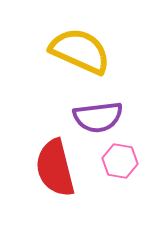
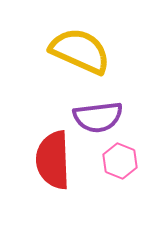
pink hexagon: rotated 12 degrees clockwise
red semicircle: moved 2 px left, 8 px up; rotated 12 degrees clockwise
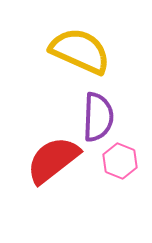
purple semicircle: rotated 81 degrees counterclockwise
red semicircle: rotated 54 degrees clockwise
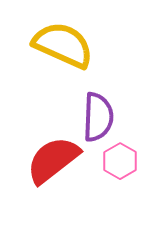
yellow semicircle: moved 17 px left, 6 px up
pink hexagon: rotated 8 degrees clockwise
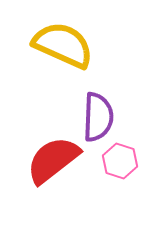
pink hexagon: rotated 12 degrees counterclockwise
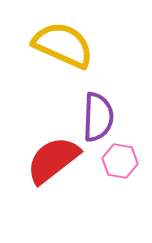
pink hexagon: rotated 8 degrees counterclockwise
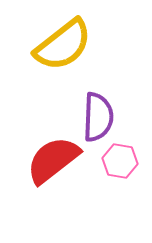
yellow semicircle: rotated 118 degrees clockwise
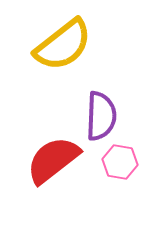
purple semicircle: moved 3 px right, 1 px up
pink hexagon: moved 1 px down
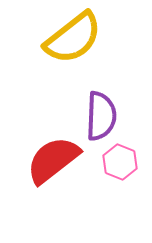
yellow semicircle: moved 10 px right, 7 px up
pink hexagon: rotated 12 degrees clockwise
